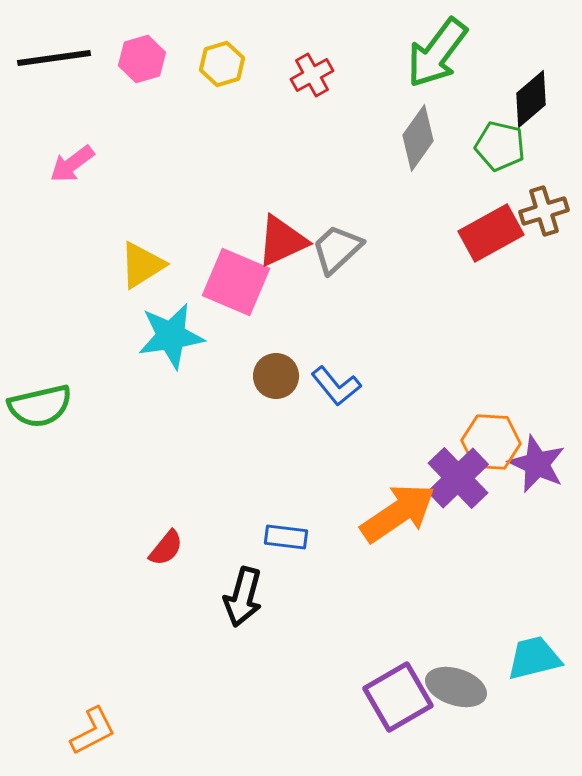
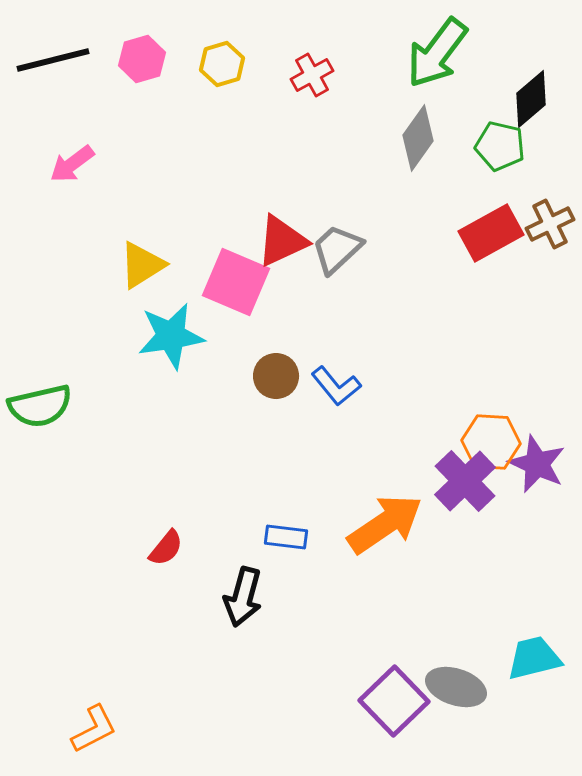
black line: moved 1 px left, 2 px down; rotated 6 degrees counterclockwise
brown cross: moved 6 px right, 13 px down; rotated 9 degrees counterclockwise
purple cross: moved 7 px right, 3 px down
orange arrow: moved 13 px left, 11 px down
purple square: moved 4 px left, 4 px down; rotated 14 degrees counterclockwise
orange L-shape: moved 1 px right, 2 px up
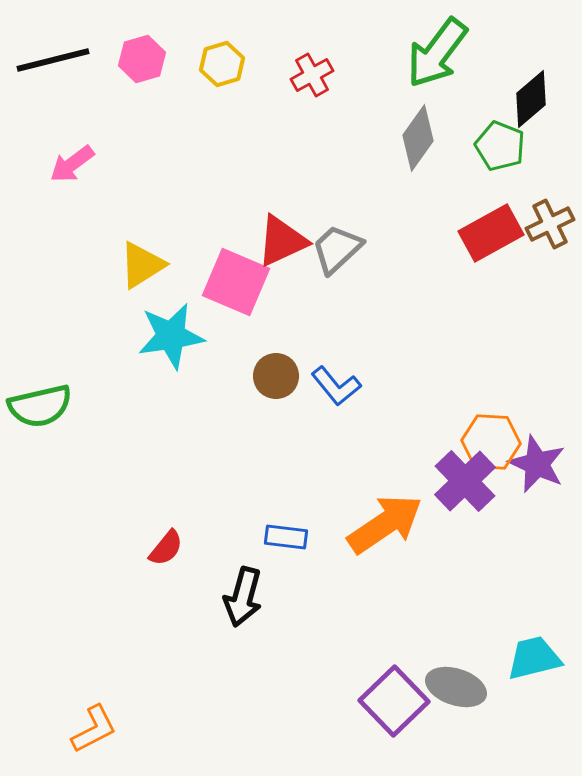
green pentagon: rotated 9 degrees clockwise
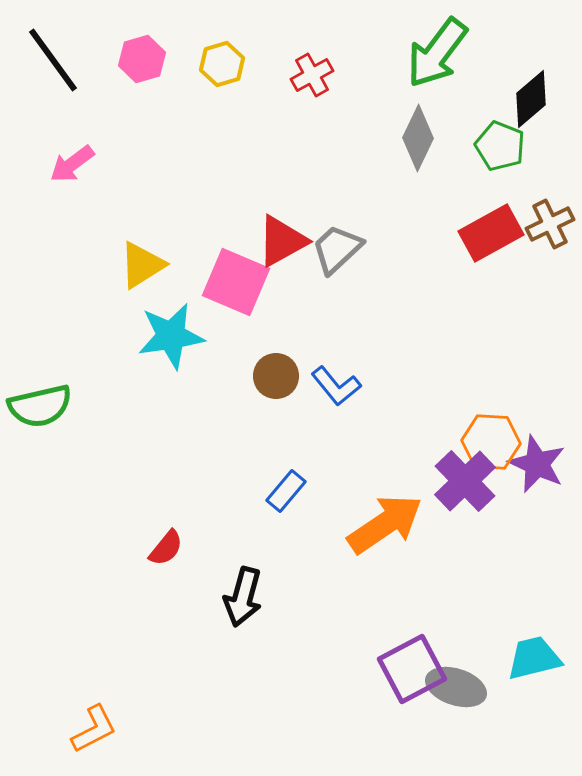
black line: rotated 68 degrees clockwise
gray diamond: rotated 10 degrees counterclockwise
red triangle: rotated 4 degrees counterclockwise
blue rectangle: moved 46 px up; rotated 57 degrees counterclockwise
purple square: moved 18 px right, 32 px up; rotated 16 degrees clockwise
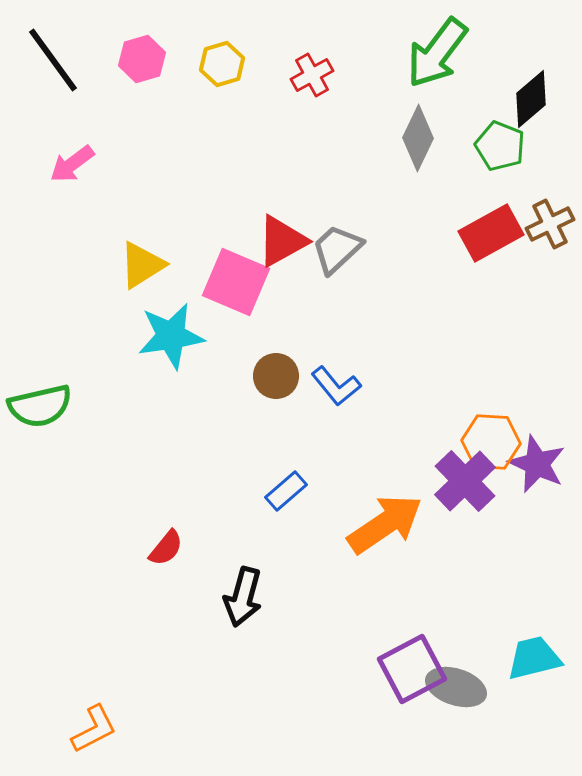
blue rectangle: rotated 9 degrees clockwise
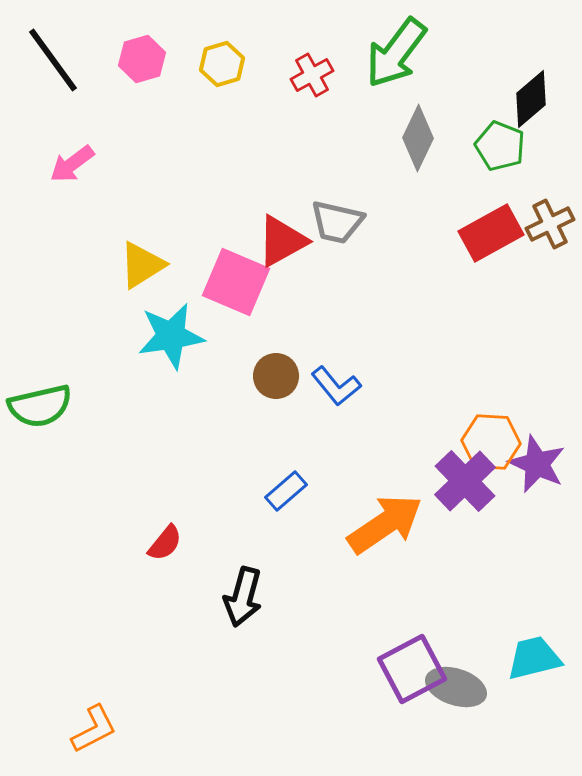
green arrow: moved 41 px left
gray trapezoid: moved 27 px up; rotated 124 degrees counterclockwise
red semicircle: moved 1 px left, 5 px up
